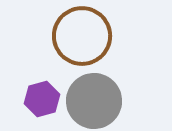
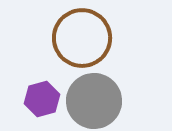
brown circle: moved 2 px down
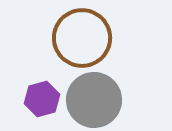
gray circle: moved 1 px up
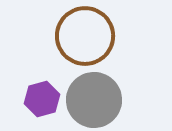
brown circle: moved 3 px right, 2 px up
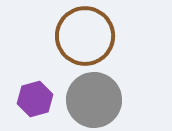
purple hexagon: moved 7 px left
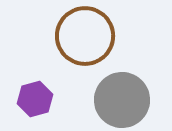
gray circle: moved 28 px right
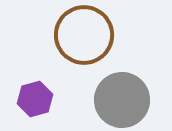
brown circle: moved 1 px left, 1 px up
